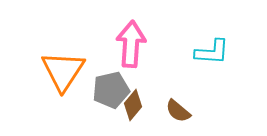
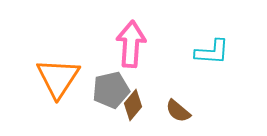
orange triangle: moved 5 px left, 7 px down
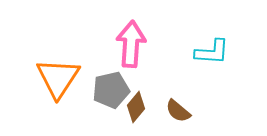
brown diamond: moved 3 px right, 2 px down
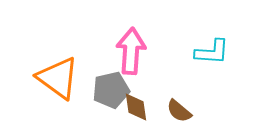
pink arrow: moved 7 px down
orange triangle: rotated 27 degrees counterclockwise
brown diamond: rotated 48 degrees counterclockwise
brown semicircle: moved 1 px right
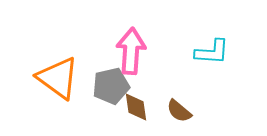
gray pentagon: moved 4 px up
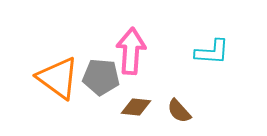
gray pentagon: moved 10 px left, 9 px up; rotated 18 degrees clockwise
brown diamond: rotated 76 degrees counterclockwise
brown semicircle: rotated 8 degrees clockwise
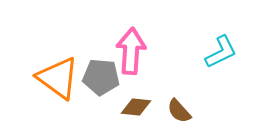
cyan L-shape: moved 9 px right; rotated 30 degrees counterclockwise
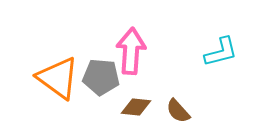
cyan L-shape: rotated 12 degrees clockwise
brown semicircle: moved 1 px left
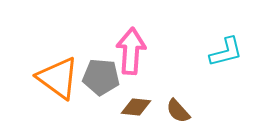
cyan L-shape: moved 5 px right
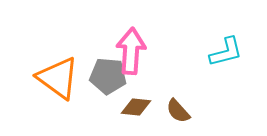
gray pentagon: moved 7 px right, 1 px up
